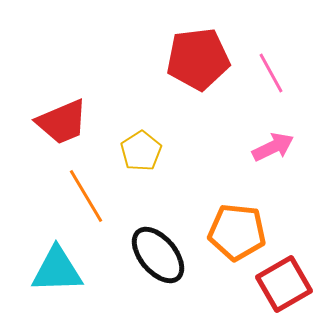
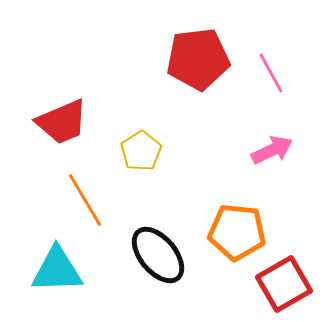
pink arrow: moved 1 px left, 3 px down
orange line: moved 1 px left, 4 px down
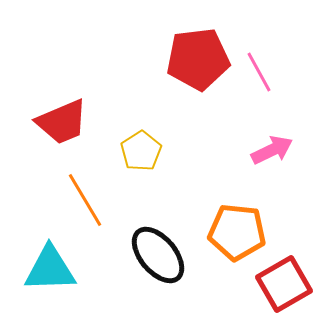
pink line: moved 12 px left, 1 px up
cyan triangle: moved 7 px left, 1 px up
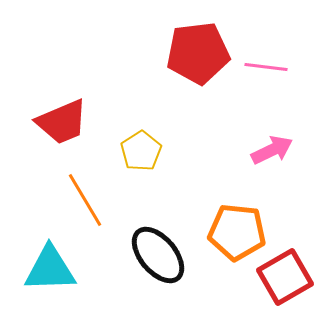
red pentagon: moved 6 px up
pink line: moved 7 px right, 5 px up; rotated 54 degrees counterclockwise
red square: moved 1 px right, 7 px up
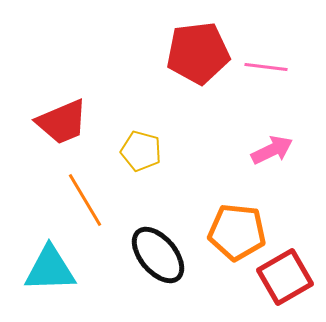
yellow pentagon: rotated 24 degrees counterclockwise
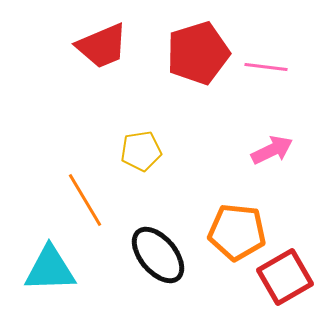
red pentagon: rotated 10 degrees counterclockwise
red trapezoid: moved 40 px right, 76 px up
yellow pentagon: rotated 24 degrees counterclockwise
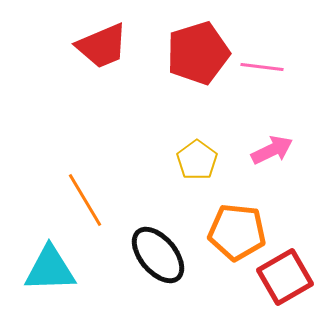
pink line: moved 4 px left
yellow pentagon: moved 56 px right, 9 px down; rotated 27 degrees counterclockwise
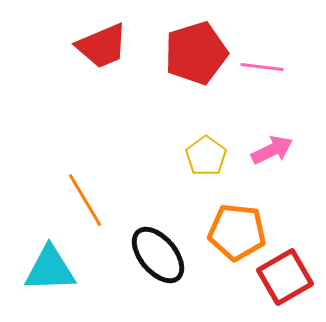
red pentagon: moved 2 px left
yellow pentagon: moved 9 px right, 4 px up
